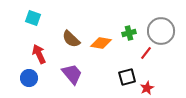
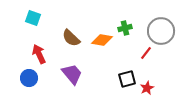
green cross: moved 4 px left, 5 px up
brown semicircle: moved 1 px up
orange diamond: moved 1 px right, 3 px up
black square: moved 2 px down
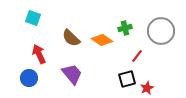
orange diamond: rotated 25 degrees clockwise
red line: moved 9 px left, 3 px down
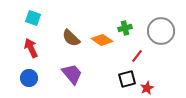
red arrow: moved 8 px left, 6 px up
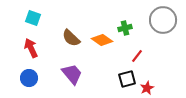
gray circle: moved 2 px right, 11 px up
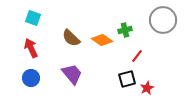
green cross: moved 2 px down
blue circle: moved 2 px right
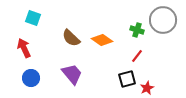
green cross: moved 12 px right; rotated 32 degrees clockwise
red arrow: moved 7 px left
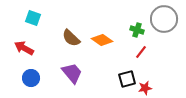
gray circle: moved 1 px right, 1 px up
red arrow: rotated 36 degrees counterclockwise
red line: moved 4 px right, 4 px up
purple trapezoid: moved 1 px up
red star: moved 2 px left; rotated 16 degrees clockwise
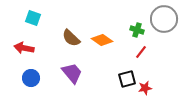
red arrow: rotated 18 degrees counterclockwise
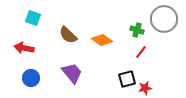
brown semicircle: moved 3 px left, 3 px up
